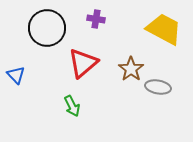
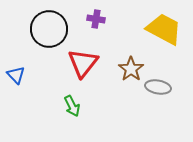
black circle: moved 2 px right, 1 px down
red triangle: rotated 12 degrees counterclockwise
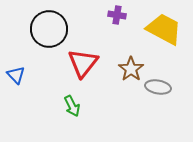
purple cross: moved 21 px right, 4 px up
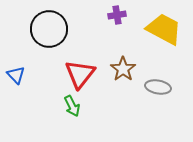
purple cross: rotated 18 degrees counterclockwise
red triangle: moved 3 px left, 11 px down
brown star: moved 8 px left
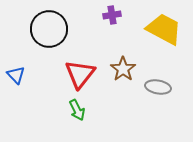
purple cross: moved 5 px left
green arrow: moved 5 px right, 4 px down
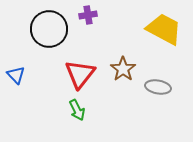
purple cross: moved 24 px left
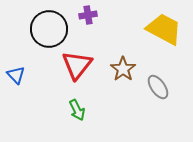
red triangle: moved 3 px left, 9 px up
gray ellipse: rotated 45 degrees clockwise
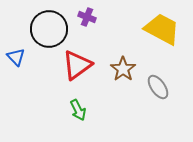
purple cross: moved 1 px left, 2 px down; rotated 30 degrees clockwise
yellow trapezoid: moved 2 px left
red triangle: rotated 16 degrees clockwise
blue triangle: moved 18 px up
green arrow: moved 1 px right
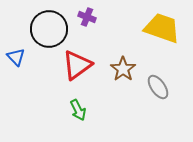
yellow trapezoid: moved 1 px up; rotated 9 degrees counterclockwise
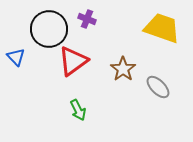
purple cross: moved 2 px down
red triangle: moved 4 px left, 4 px up
gray ellipse: rotated 10 degrees counterclockwise
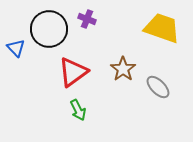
blue triangle: moved 9 px up
red triangle: moved 11 px down
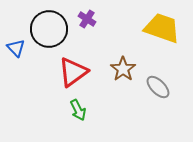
purple cross: rotated 12 degrees clockwise
